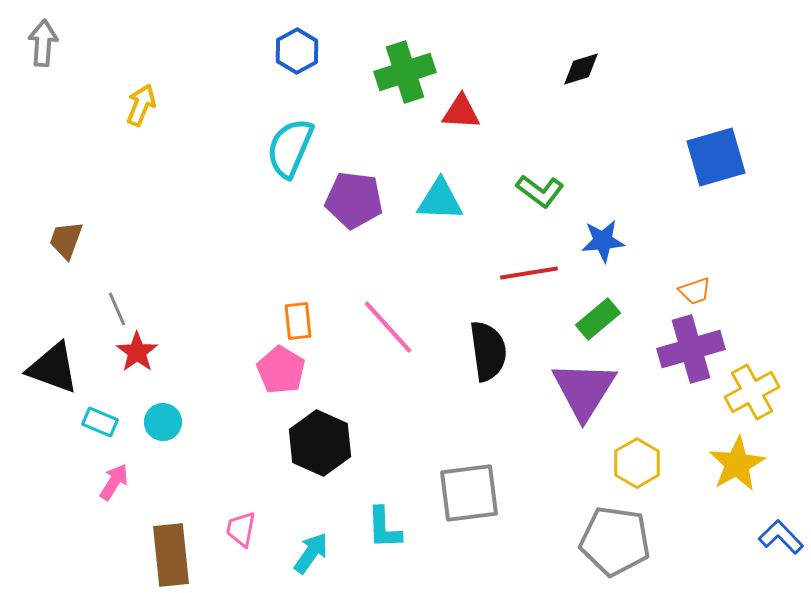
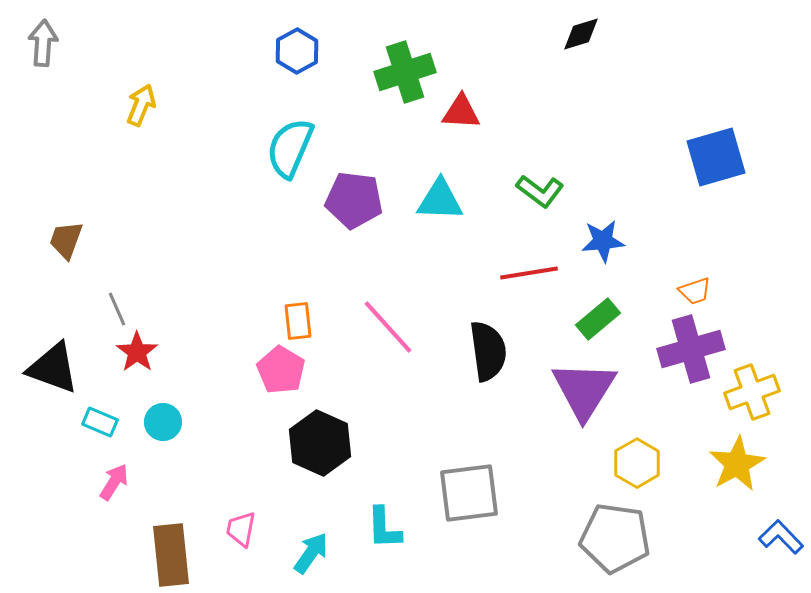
black diamond: moved 35 px up
yellow cross: rotated 8 degrees clockwise
gray pentagon: moved 3 px up
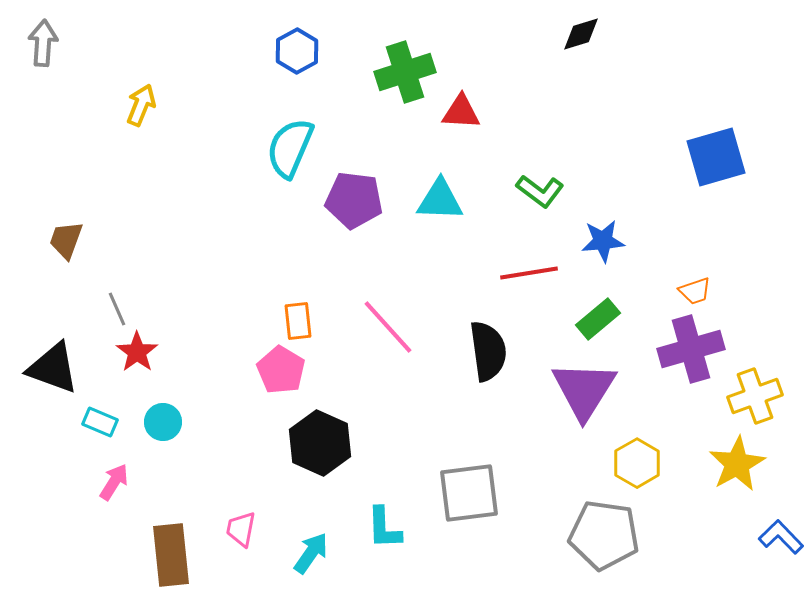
yellow cross: moved 3 px right, 4 px down
gray pentagon: moved 11 px left, 3 px up
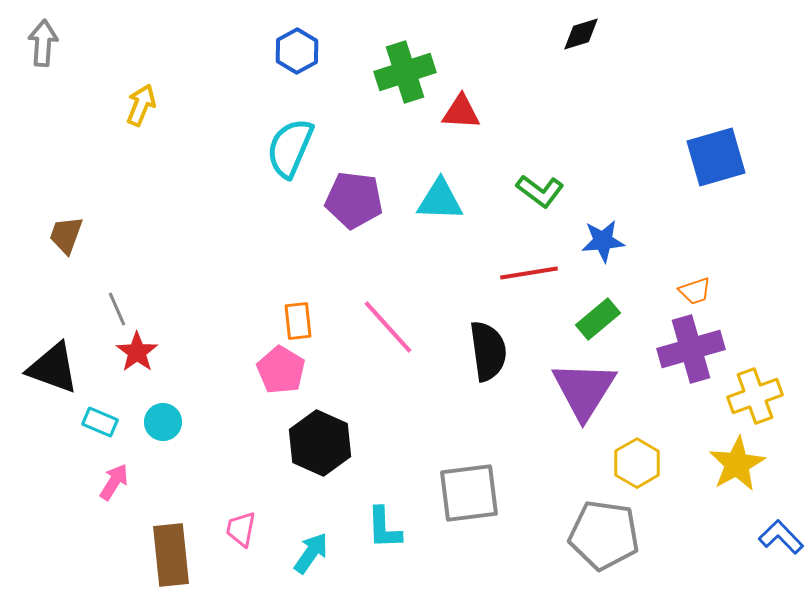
brown trapezoid: moved 5 px up
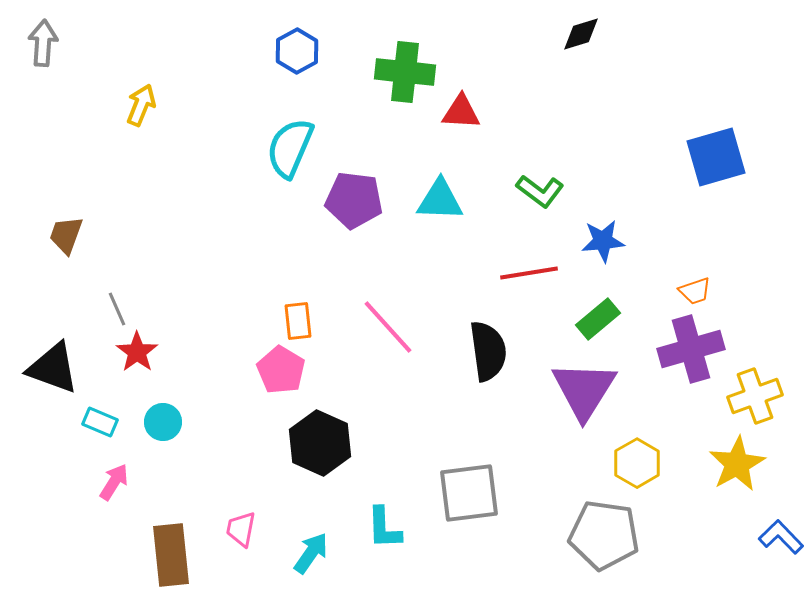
green cross: rotated 24 degrees clockwise
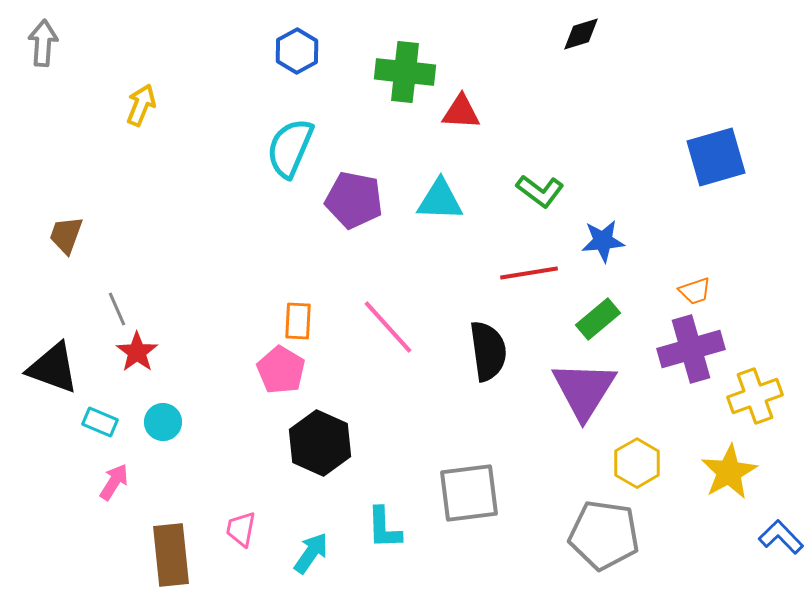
purple pentagon: rotated 4 degrees clockwise
orange rectangle: rotated 9 degrees clockwise
yellow star: moved 8 px left, 8 px down
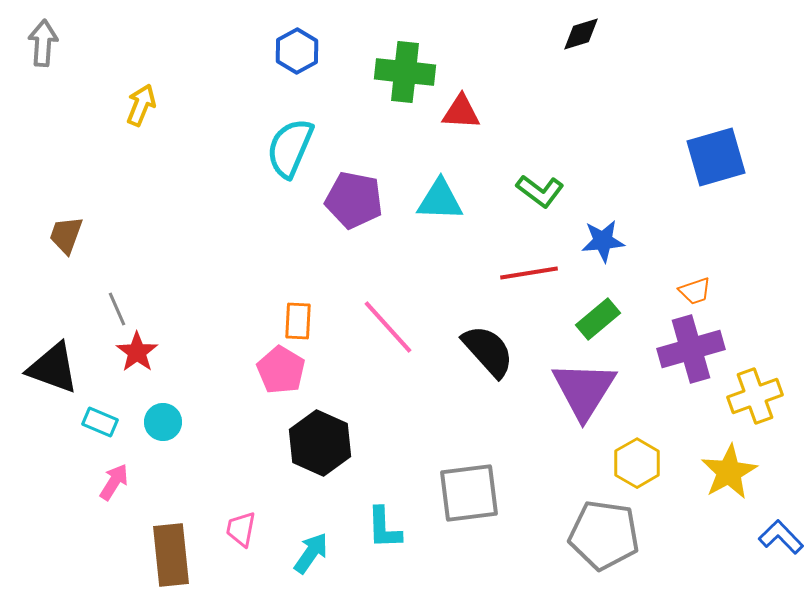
black semicircle: rotated 34 degrees counterclockwise
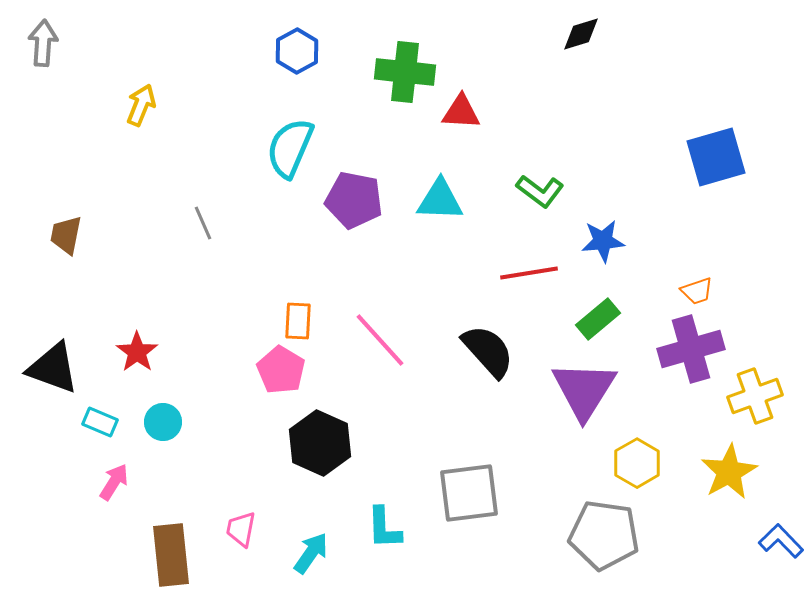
brown trapezoid: rotated 9 degrees counterclockwise
orange trapezoid: moved 2 px right
gray line: moved 86 px right, 86 px up
pink line: moved 8 px left, 13 px down
blue L-shape: moved 4 px down
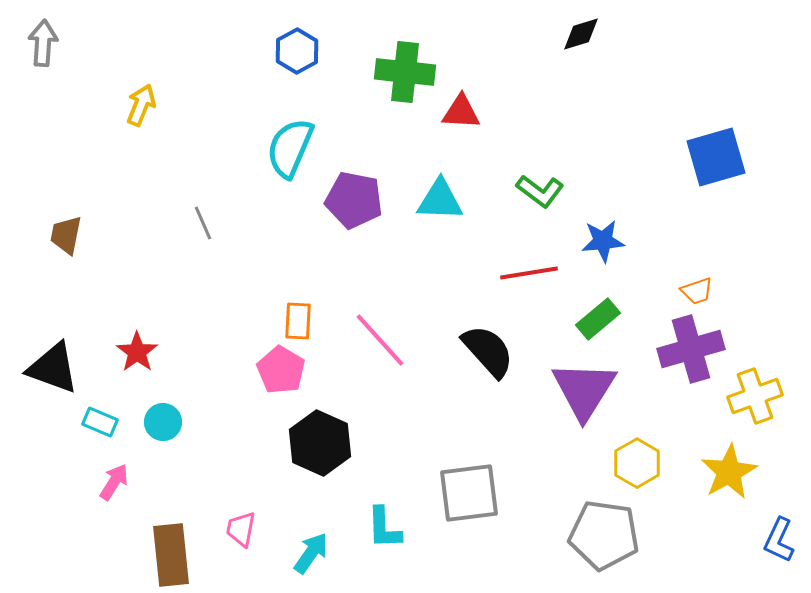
blue L-shape: moved 2 px left, 1 px up; rotated 111 degrees counterclockwise
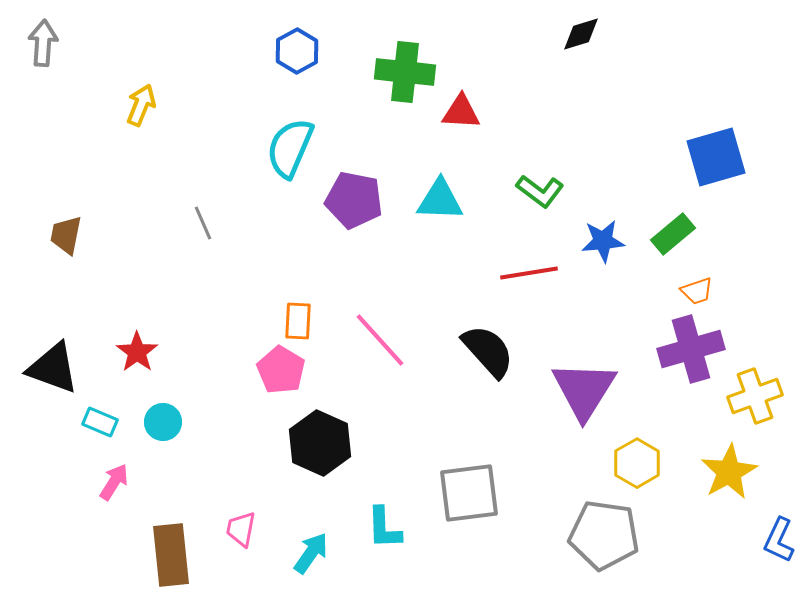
green rectangle: moved 75 px right, 85 px up
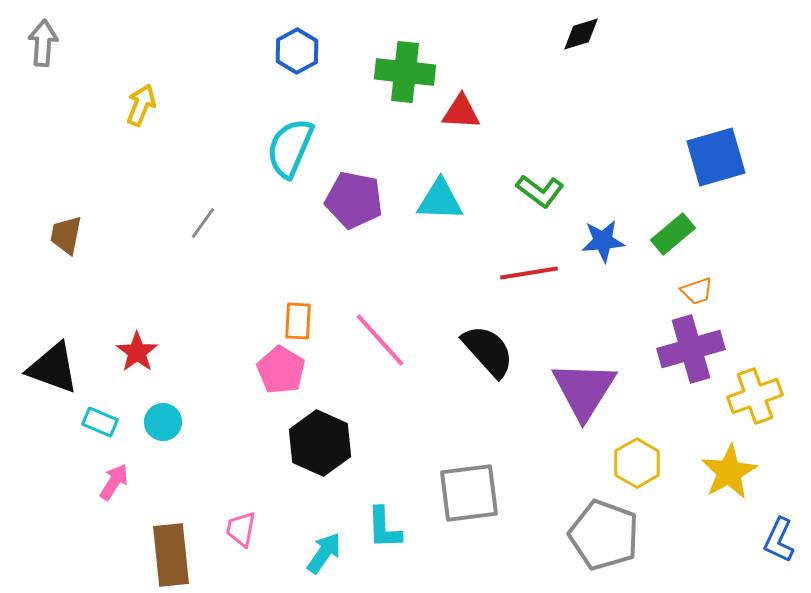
gray line: rotated 60 degrees clockwise
gray pentagon: rotated 12 degrees clockwise
cyan arrow: moved 13 px right
